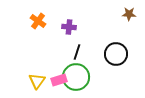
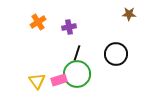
orange cross: moved 1 px down; rotated 21 degrees clockwise
purple cross: rotated 16 degrees counterclockwise
black line: moved 1 px down
green circle: moved 1 px right, 3 px up
yellow triangle: rotated 12 degrees counterclockwise
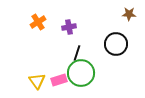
black circle: moved 10 px up
green circle: moved 4 px right, 1 px up
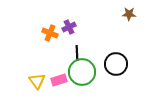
orange cross: moved 12 px right, 11 px down; rotated 35 degrees counterclockwise
purple cross: rotated 16 degrees counterclockwise
black circle: moved 20 px down
black line: rotated 21 degrees counterclockwise
green circle: moved 1 px right, 1 px up
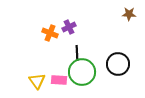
black circle: moved 2 px right
pink rectangle: rotated 21 degrees clockwise
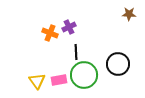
black line: moved 1 px left, 1 px up
green circle: moved 2 px right, 3 px down
pink rectangle: rotated 14 degrees counterclockwise
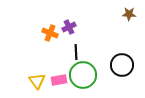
black circle: moved 4 px right, 1 px down
green circle: moved 1 px left
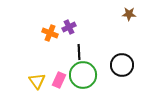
black line: moved 3 px right
pink rectangle: rotated 56 degrees counterclockwise
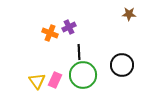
pink rectangle: moved 4 px left
